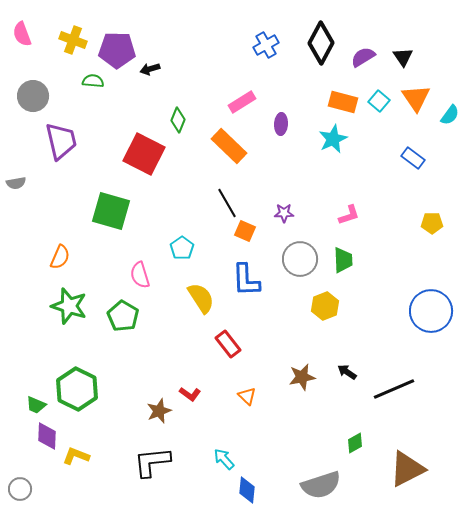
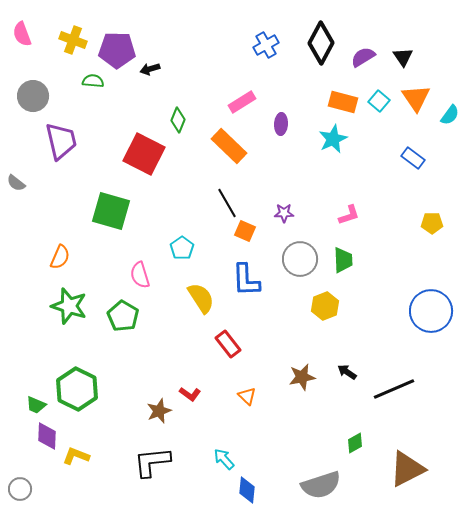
gray semicircle at (16, 183): rotated 48 degrees clockwise
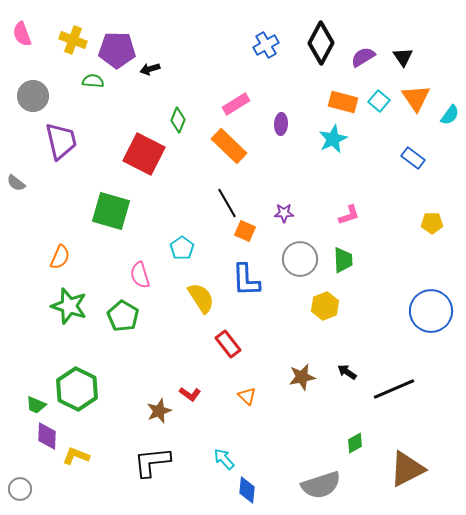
pink rectangle at (242, 102): moved 6 px left, 2 px down
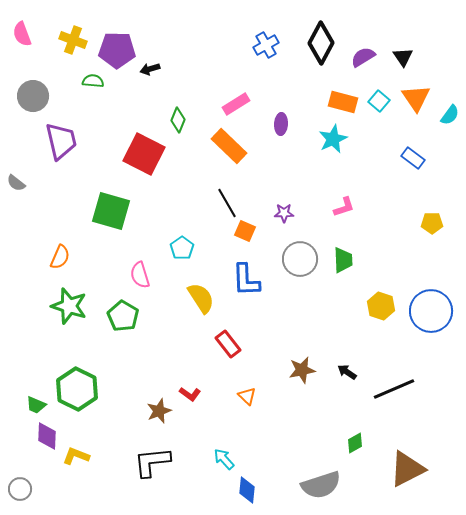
pink L-shape at (349, 215): moved 5 px left, 8 px up
yellow hexagon at (325, 306): moved 56 px right; rotated 20 degrees counterclockwise
brown star at (302, 377): moved 7 px up
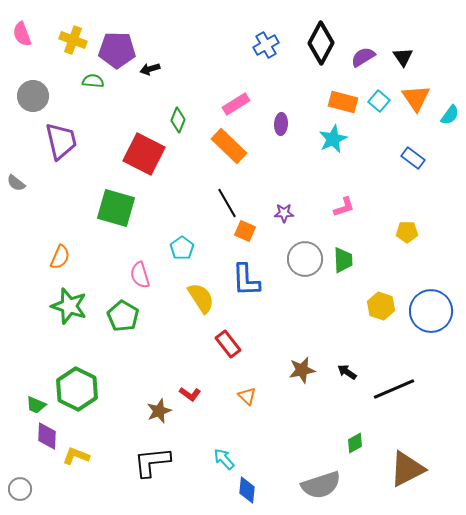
green square at (111, 211): moved 5 px right, 3 px up
yellow pentagon at (432, 223): moved 25 px left, 9 px down
gray circle at (300, 259): moved 5 px right
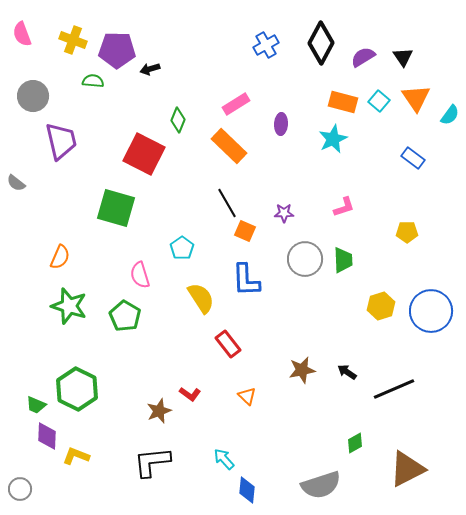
yellow hexagon at (381, 306): rotated 24 degrees clockwise
green pentagon at (123, 316): moved 2 px right
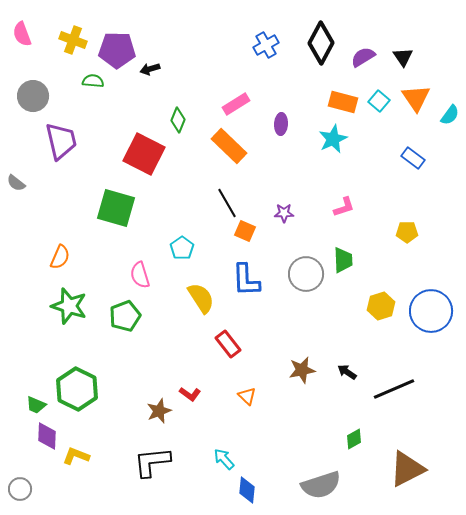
gray circle at (305, 259): moved 1 px right, 15 px down
green pentagon at (125, 316): rotated 20 degrees clockwise
green diamond at (355, 443): moved 1 px left, 4 px up
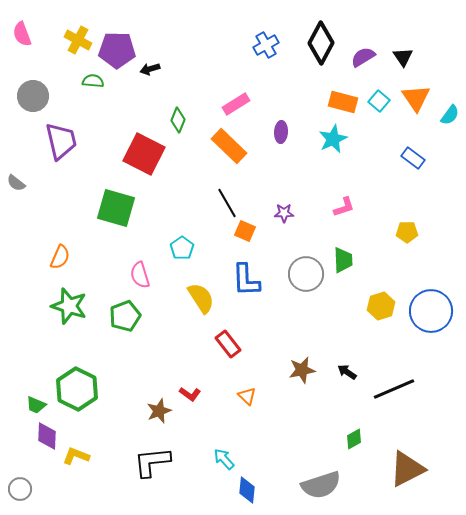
yellow cross at (73, 40): moved 5 px right; rotated 8 degrees clockwise
purple ellipse at (281, 124): moved 8 px down
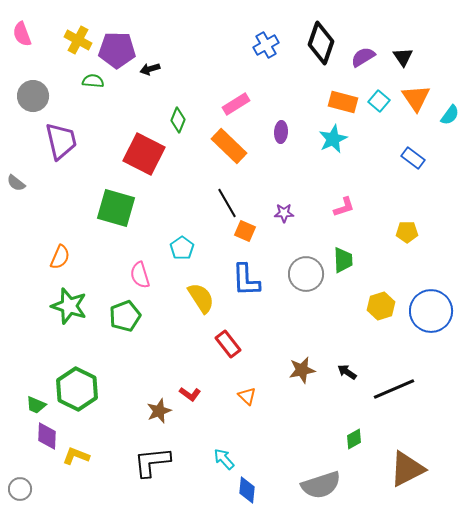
black diamond at (321, 43): rotated 9 degrees counterclockwise
